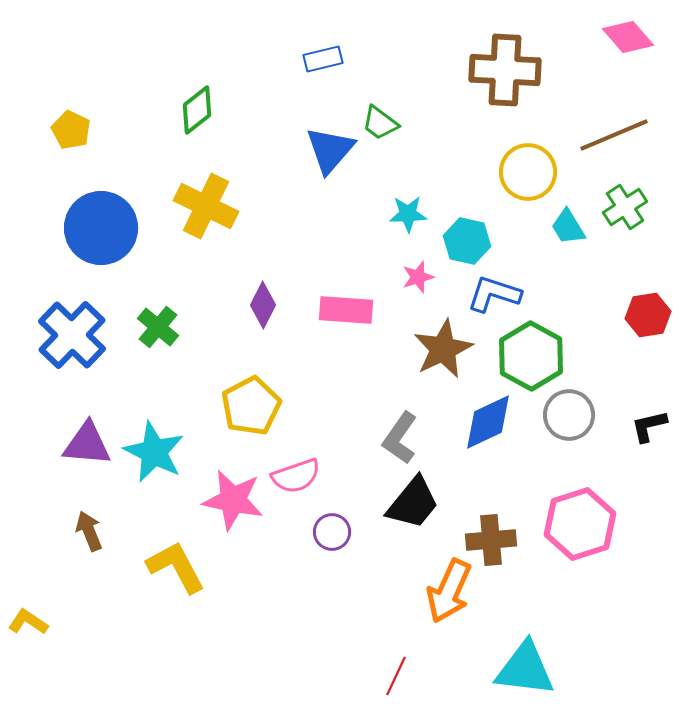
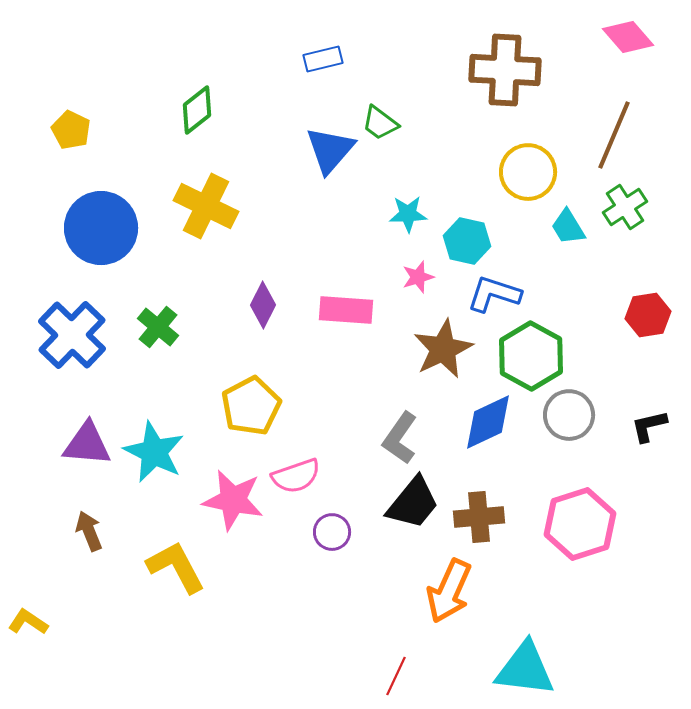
brown line at (614, 135): rotated 44 degrees counterclockwise
brown cross at (491, 540): moved 12 px left, 23 px up
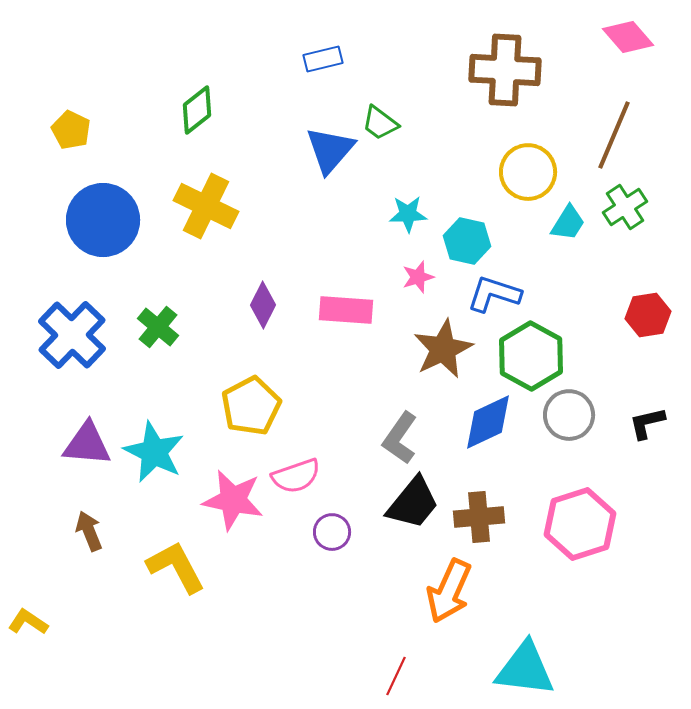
cyan trapezoid at (568, 227): moved 4 px up; rotated 117 degrees counterclockwise
blue circle at (101, 228): moved 2 px right, 8 px up
black L-shape at (649, 426): moved 2 px left, 3 px up
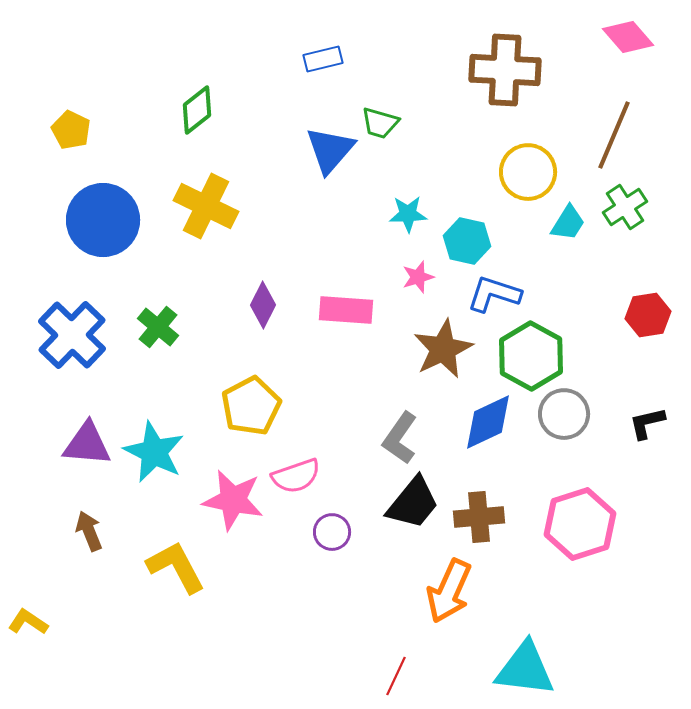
green trapezoid at (380, 123): rotated 21 degrees counterclockwise
gray circle at (569, 415): moved 5 px left, 1 px up
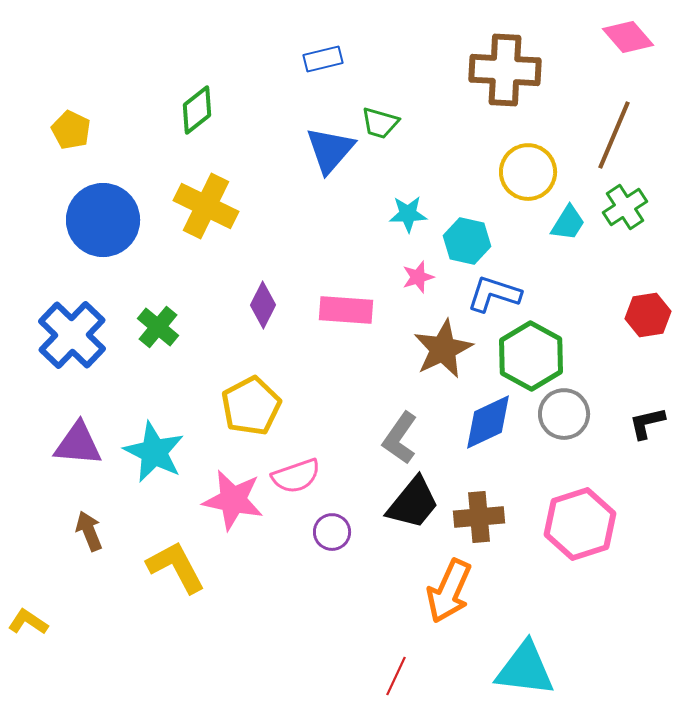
purple triangle at (87, 444): moved 9 px left
